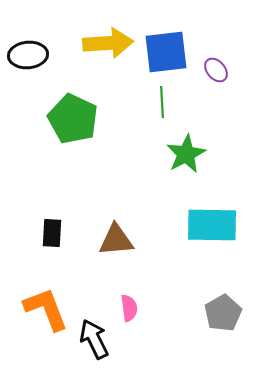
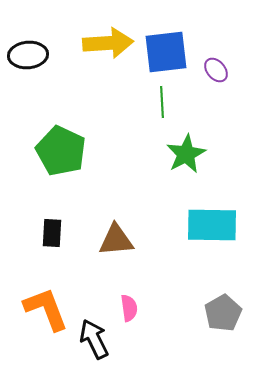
green pentagon: moved 12 px left, 32 px down
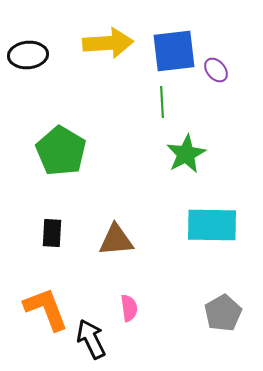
blue square: moved 8 px right, 1 px up
green pentagon: rotated 6 degrees clockwise
black arrow: moved 3 px left
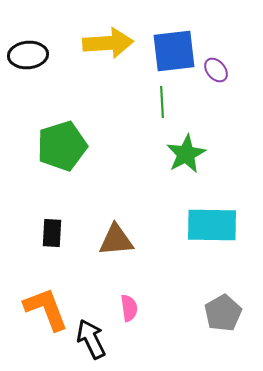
green pentagon: moved 1 px right, 5 px up; rotated 24 degrees clockwise
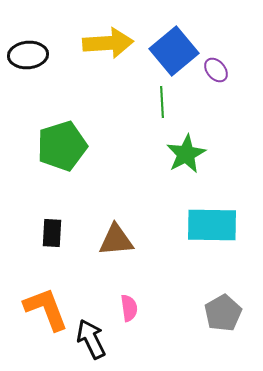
blue square: rotated 33 degrees counterclockwise
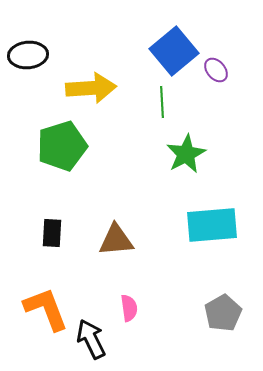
yellow arrow: moved 17 px left, 45 px down
cyan rectangle: rotated 6 degrees counterclockwise
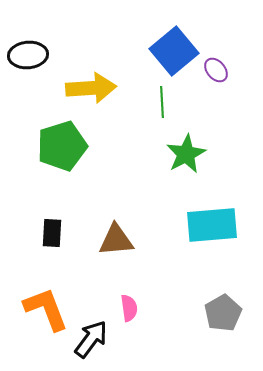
black arrow: rotated 63 degrees clockwise
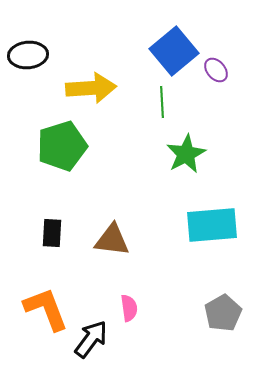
brown triangle: moved 4 px left; rotated 12 degrees clockwise
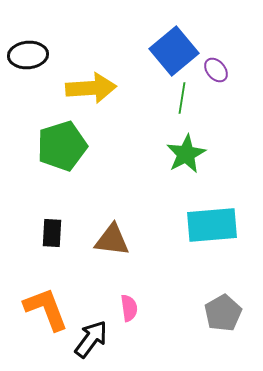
green line: moved 20 px right, 4 px up; rotated 12 degrees clockwise
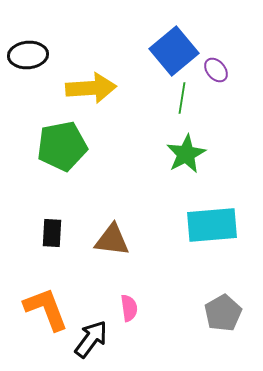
green pentagon: rotated 6 degrees clockwise
